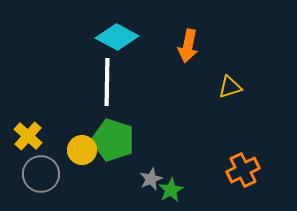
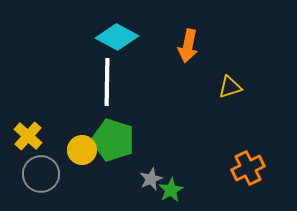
orange cross: moved 5 px right, 2 px up
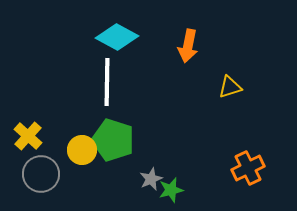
green star: rotated 15 degrees clockwise
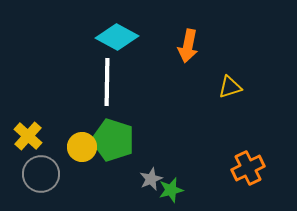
yellow circle: moved 3 px up
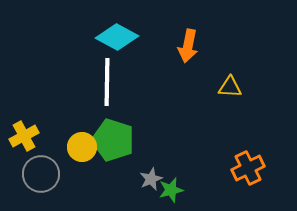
yellow triangle: rotated 20 degrees clockwise
yellow cross: moved 4 px left; rotated 20 degrees clockwise
